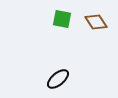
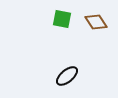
black ellipse: moved 9 px right, 3 px up
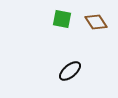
black ellipse: moved 3 px right, 5 px up
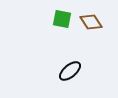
brown diamond: moved 5 px left
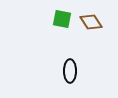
black ellipse: rotated 50 degrees counterclockwise
